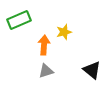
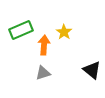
green rectangle: moved 2 px right, 10 px down
yellow star: rotated 21 degrees counterclockwise
gray triangle: moved 3 px left, 2 px down
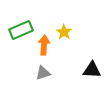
black triangle: rotated 36 degrees counterclockwise
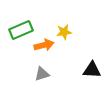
yellow star: rotated 28 degrees clockwise
orange arrow: rotated 72 degrees clockwise
gray triangle: moved 1 px left, 1 px down
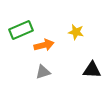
yellow star: moved 12 px right; rotated 21 degrees clockwise
gray triangle: moved 1 px right, 2 px up
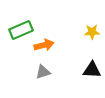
yellow star: moved 16 px right; rotated 14 degrees counterclockwise
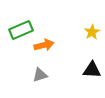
yellow star: rotated 28 degrees counterclockwise
gray triangle: moved 3 px left, 3 px down
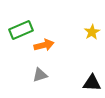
black triangle: moved 13 px down
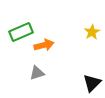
green rectangle: moved 2 px down
gray triangle: moved 3 px left, 2 px up
black triangle: rotated 48 degrees counterclockwise
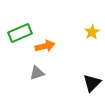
green rectangle: moved 1 px left, 1 px down
orange arrow: moved 1 px right, 1 px down
